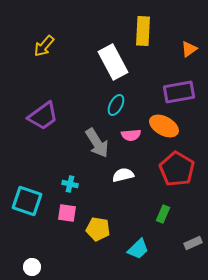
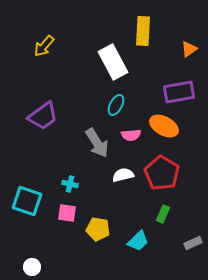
red pentagon: moved 15 px left, 4 px down
cyan trapezoid: moved 8 px up
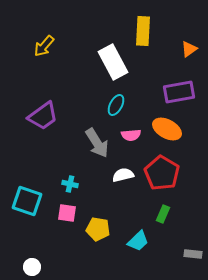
orange ellipse: moved 3 px right, 3 px down
gray rectangle: moved 11 px down; rotated 30 degrees clockwise
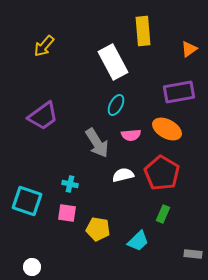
yellow rectangle: rotated 8 degrees counterclockwise
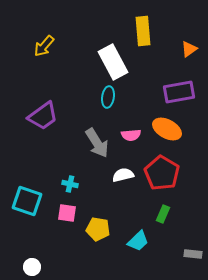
cyan ellipse: moved 8 px left, 8 px up; rotated 20 degrees counterclockwise
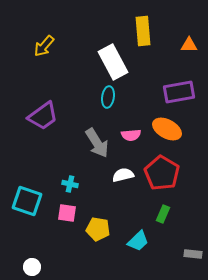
orange triangle: moved 4 px up; rotated 36 degrees clockwise
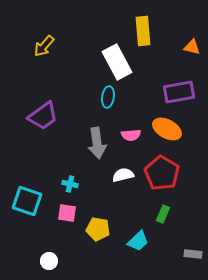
orange triangle: moved 3 px right, 2 px down; rotated 12 degrees clockwise
white rectangle: moved 4 px right
gray arrow: rotated 24 degrees clockwise
white circle: moved 17 px right, 6 px up
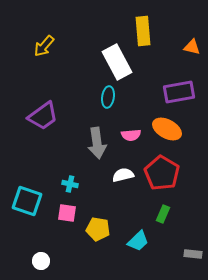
white circle: moved 8 px left
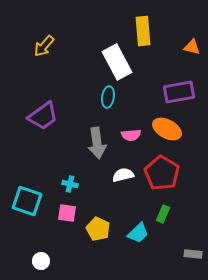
yellow pentagon: rotated 15 degrees clockwise
cyan trapezoid: moved 8 px up
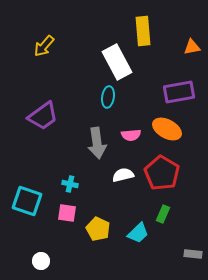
orange triangle: rotated 24 degrees counterclockwise
